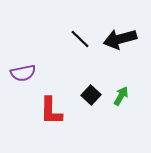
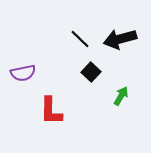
black square: moved 23 px up
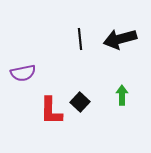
black line: rotated 40 degrees clockwise
black square: moved 11 px left, 30 px down
green arrow: moved 1 px right, 1 px up; rotated 30 degrees counterclockwise
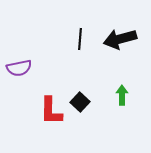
black line: rotated 10 degrees clockwise
purple semicircle: moved 4 px left, 5 px up
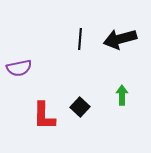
black square: moved 5 px down
red L-shape: moved 7 px left, 5 px down
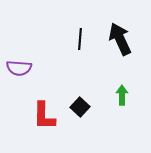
black arrow: rotated 80 degrees clockwise
purple semicircle: rotated 15 degrees clockwise
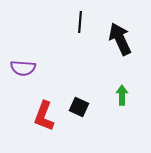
black line: moved 17 px up
purple semicircle: moved 4 px right
black square: moved 1 px left; rotated 18 degrees counterclockwise
red L-shape: rotated 20 degrees clockwise
